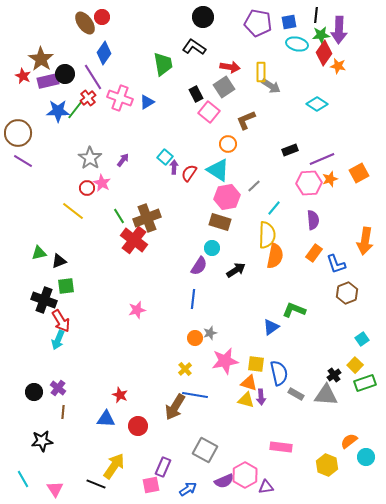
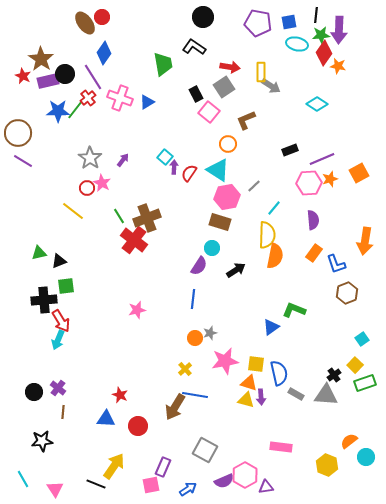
black cross at (44, 300): rotated 25 degrees counterclockwise
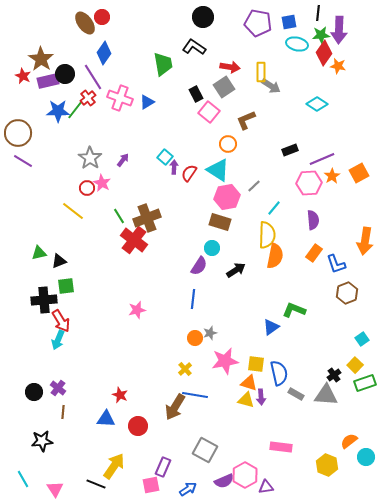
black line at (316, 15): moved 2 px right, 2 px up
orange star at (330, 179): moved 2 px right, 3 px up; rotated 14 degrees counterclockwise
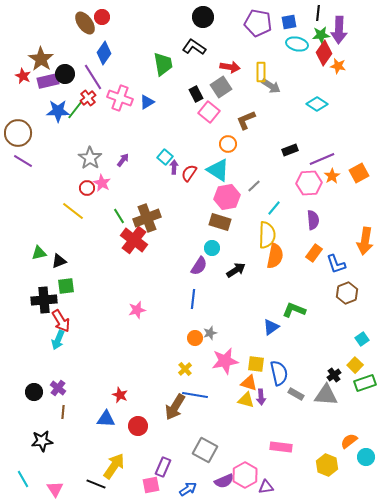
gray square at (224, 87): moved 3 px left
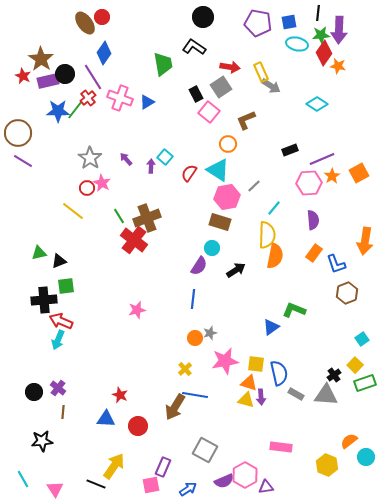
yellow rectangle at (261, 72): rotated 24 degrees counterclockwise
purple arrow at (123, 160): moved 3 px right, 1 px up; rotated 80 degrees counterclockwise
purple arrow at (174, 167): moved 23 px left, 1 px up
red arrow at (61, 321): rotated 145 degrees clockwise
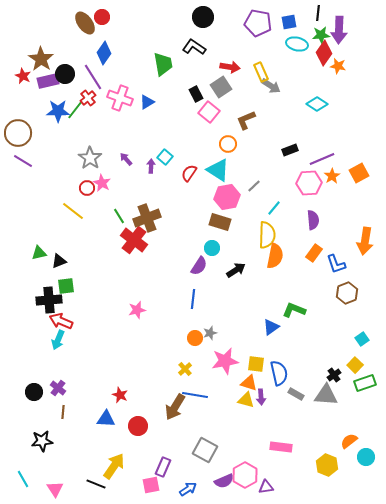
black cross at (44, 300): moved 5 px right
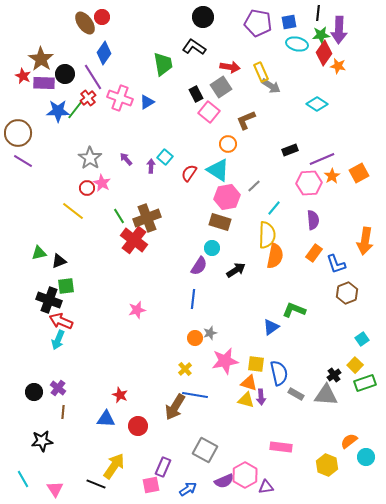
purple rectangle at (48, 81): moved 4 px left, 2 px down; rotated 15 degrees clockwise
black cross at (49, 300): rotated 25 degrees clockwise
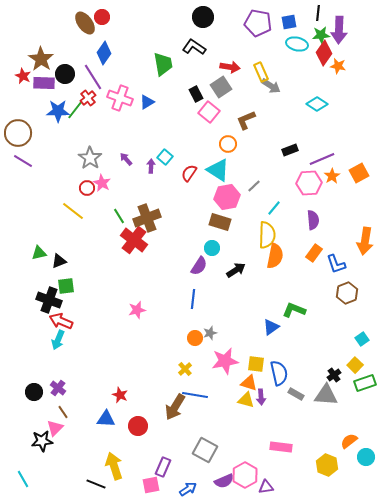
brown line at (63, 412): rotated 40 degrees counterclockwise
yellow arrow at (114, 466): rotated 52 degrees counterclockwise
pink triangle at (55, 489): moved 61 px up; rotated 18 degrees clockwise
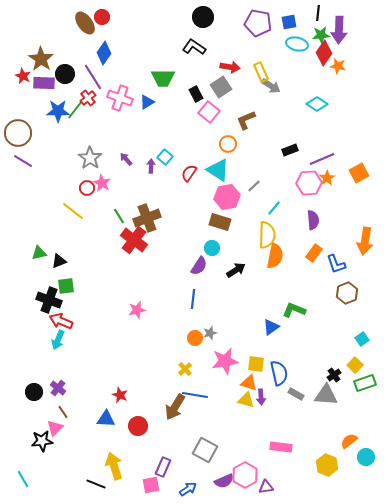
green trapezoid at (163, 64): moved 14 px down; rotated 100 degrees clockwise
orange star at (332, 176): moved 5 px left, 2 px down
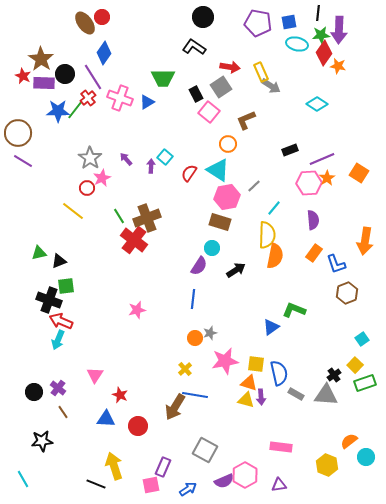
orange square at (359, 173): rotated 30 degrees counterclockwise
pink star at (102, 183): moved 5 px up; rotated 18 degrees clockwise
pink triangle at (55, 428): moved 40 px right, 53 px up; rotated 12 degrees counterclockwise
purple triangle at (266, 487): moved 13 px right, 2 px up
